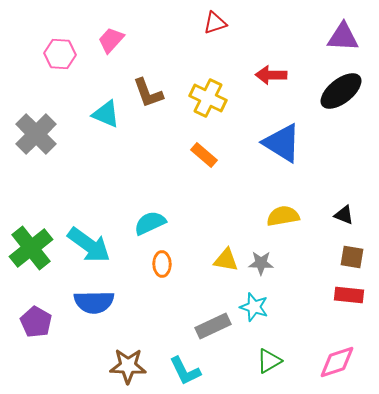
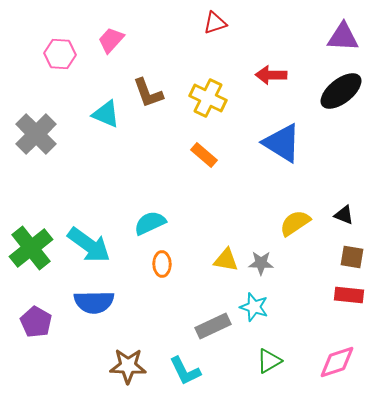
yellow semicircle: moved 12 px right, 7 px down; rotated 24 degrees counterclockwise
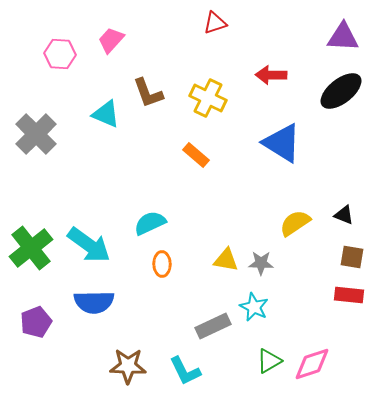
orange rectangle: moved 8 px left
cyan star: rotated 8 degrees clockwise
purple pentagon: rotated 20 degrees clockwise
pink diamond: moved 25 px left, 2 px down
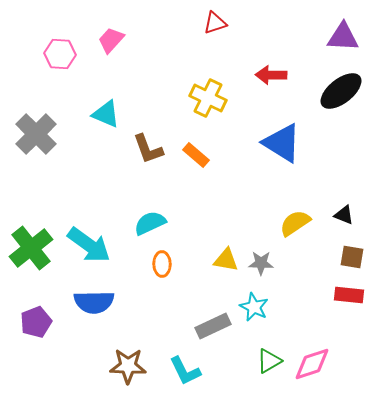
brown L-shape: moved 56 px down
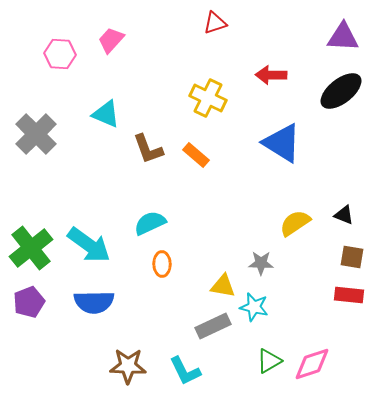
yellow triangle: moved 3 px left, 26 px down
cyan star: rotated 12 degrees counterclockwise
purple pentagon: moved 7 px left, 20 px up
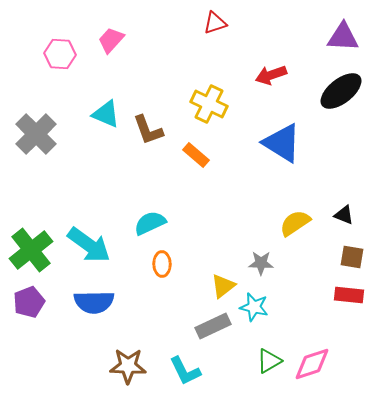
red arrow: rotated 20 degrees counterclockwise
yellow cross: moved 1 px right, 6 px down
brown L-shape: moved 19 px up
green cross: moved 2 px down
yellow triangle: rotated 48 degrees counterclockwise
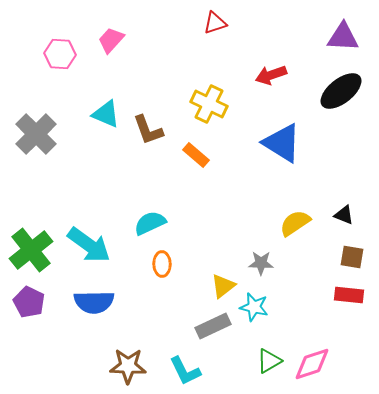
purple pentagon: rotated 24 degrees counterclockwise
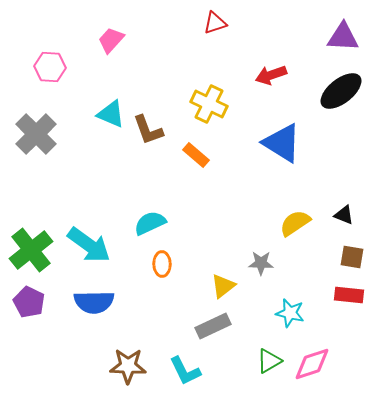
pink hexagon: moved 10 px left, 13 px down
cyan triangle: moved 5 px right
cyan star: moved 36 px right, 6 px down
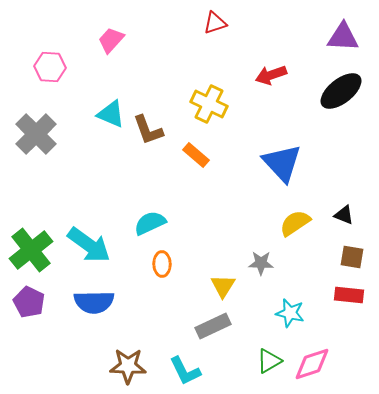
blue triangle: moved 20 px down; rotated 15 degrees clockwise
yellow triangle: rotated 20 degrees counterclockwise
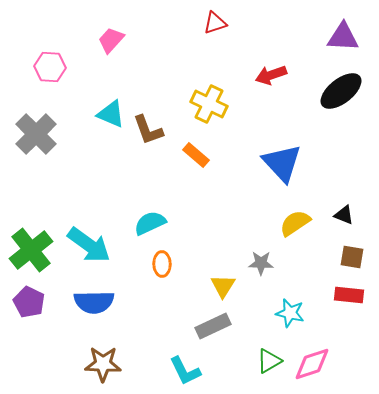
brown star: moved 25 px left, 2 px up
